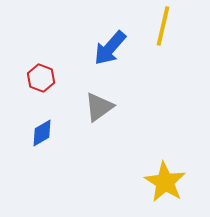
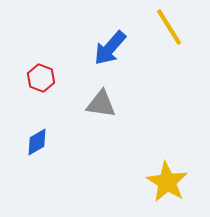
yellow line: moved 6 px right, 1 px down; rotated 45 degrees counterclockwise
gray triangle: moved 2 px right, 3 px up; rotated 44 degrees clockwise
blue diamond: moved 5 px left, 9 px down
yellow star: moved 2 px right
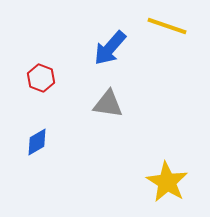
yellow line: moved 2 px left, 1 px up; rotated 39 degrees counterclockwise
gray triangle: moved 7 px right
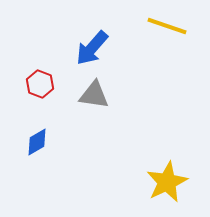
blue arrow: moved 18 px left
red hexagon: moved 1 px left, 6 px down
gray triangle: moved 14 px left, 9 px up
yellow star: rotated 15 degrees clockwise
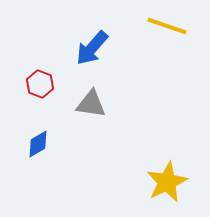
gray triangle: moved 3 px left, 9 px down
blue diamond: moved 1 px right, 2 px down
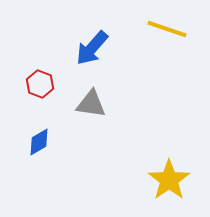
yellow line: moved 3 px down
blue diamond: moved 1 px right, 2 px up
yellow star: moved 2 px right, 2 px up; rotated 9 degrees counterclockwise
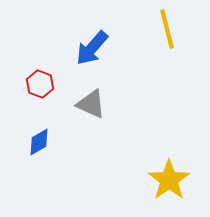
yellow line: rotated 57 degrees clockwise
gray triangle: rotated 16 degrees clockwise
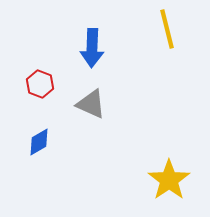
blue arrow: rotated 39 degrees counterclockwise
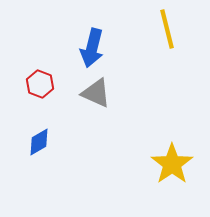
blue arrow: rotated 12 degrees clockwise
gray triangle: moved 5 px right, 11 px up
yellow star: moved 3 px right, 16 px up
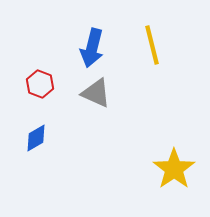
yellow line: moved 15 px left, 16 px down
blue diamond: moved 3 px left, 4 px up
yellow star: moved 2 px right, 5 px down
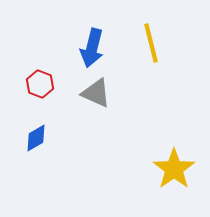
yellow line: moved 1 px left, 2 px up
